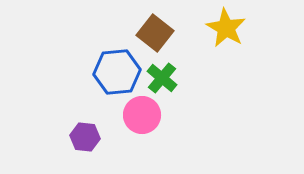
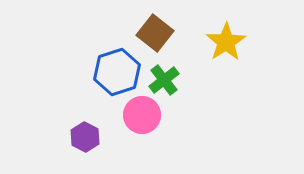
yellow star: moved 14 px down; rotated 9 degrees clockwise
blue hexagon: rotated 12 degrees counterclockwise
green cross: moved 2 px right, 2 px down; rotated 12 degrees clockwise
purple hexagon: rotated 20 degrees clockwise
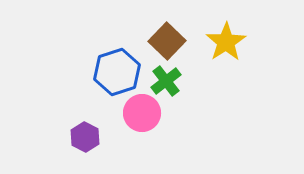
brown square: moved 12 px right, 8 px down; rotated 6 degrees clockwise
green cross: moved 2 px right, 1 px down
pink circle: moved 2 px up
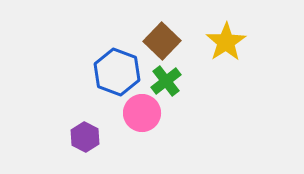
brown square: moved 5 px left
blue hexagon: rotated 21 degrees counterclockwise
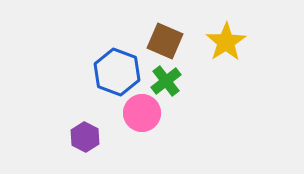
brown square: moved 3 px right; rotated 21 degrees counterclockwise
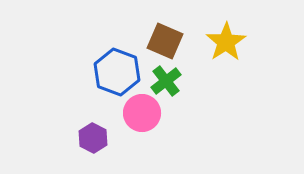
purple hexagon: moved 8 px right, 1 px down
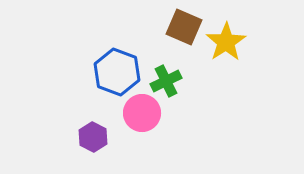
brown square: moved 19 px right, 14 px up
green cross: rotated 12 degrees clockwise
purple hexagon: moved 1 px up
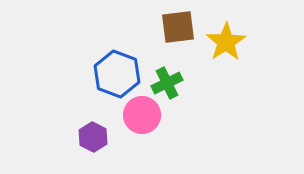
brown square: moved 6 px left; rotated 30 degrees counterclockwise
blue hexagon: moved 2 px down
green cross: moved 1 px right, 2 px down
pink circle: moved 2 px down
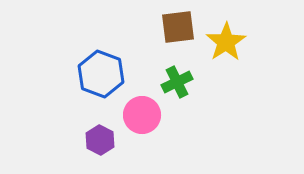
blue hexagon: moved 16 px left
green cross: moved 10 px right, 1 px up
purple hexagon: moved 7 px right, 3 px down
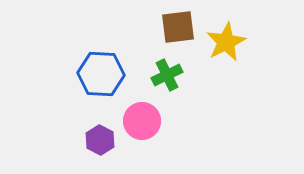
yellow star: rotated 6 degrees clockwise
blue hexagon: rotated 18 degrees counterclockwise
green cross: moved 10 px left, 7 px up
pink circle: moved 6 px down
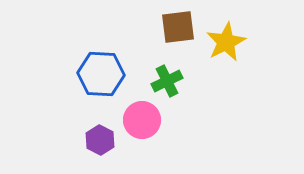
green cross: moved 6 px down
pink circle: moved 1 px up
